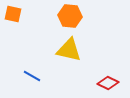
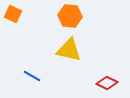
orange square: rotated 12 degrees clockwise
red diamond: moved 1 px left
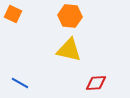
blue line: moved 12 px left, 7 px down
red diamond: moved 11 px left; rotated 30 degrees counterclockwise
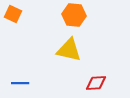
orange hexagon: moved 4 px right, 1 px up
blue line: rotated 30 degrees counterclockwise
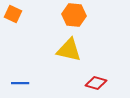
red diamond: rotated 20 degrees clockwise
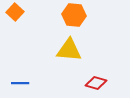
orange square: moved 2 px right, 2 px up; rotated 18 degrees clockwise
yellow triangle: rotated 8 degrees counterclockwise
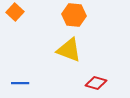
yellow triangle: rotated 16 degrees clockwise
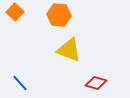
orange hexagon: moved 15 px left
blue line: rotated 48 degrees clockwise
